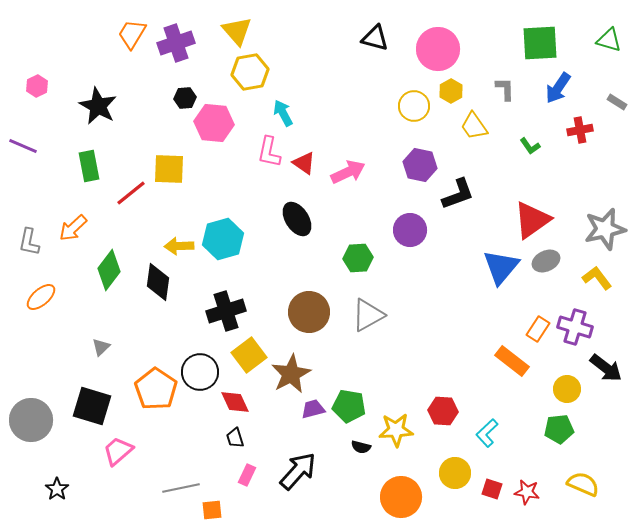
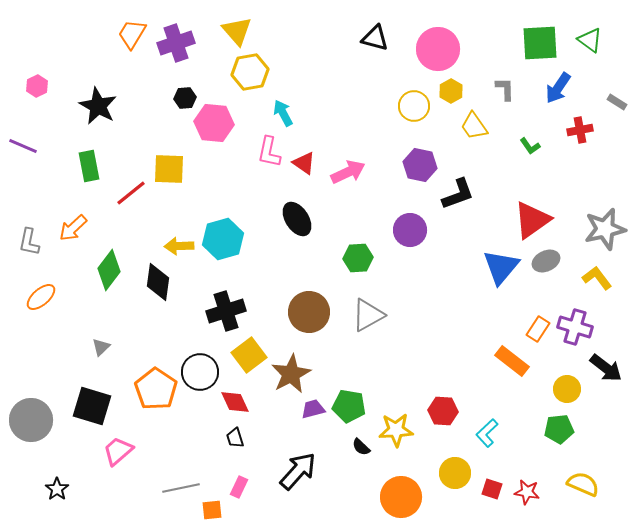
green triangle at (609, 40): moved 19 px left; rotated 20 degrees clockwise
black semicircle at (361, 447): rotated 30 degrees clockwise
pink rectangle at (247, 475): moved 8 px left, 12 px down
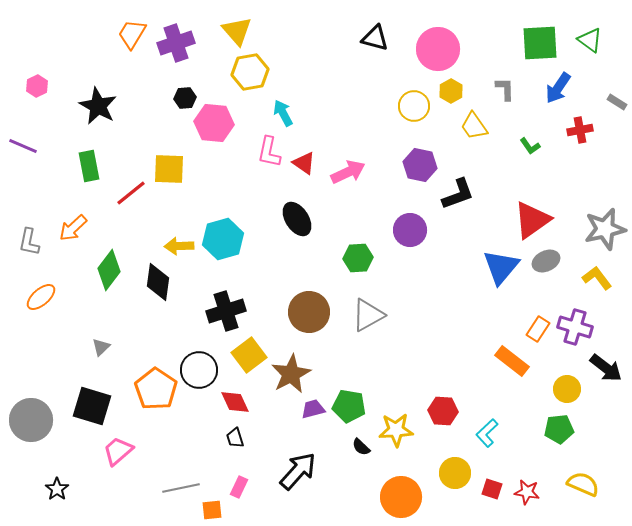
black circle at (200, 372): moved 1 px left, 2 px up
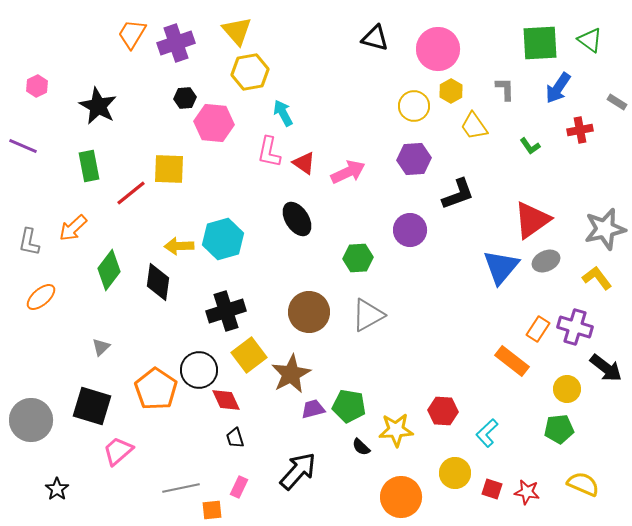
purple hexagon at (420, 165): moved 6 px left, 6 px up; rotated 16 degrees counterclockwise
red diamond at (235, 402): moved 9 px left, 2 px up
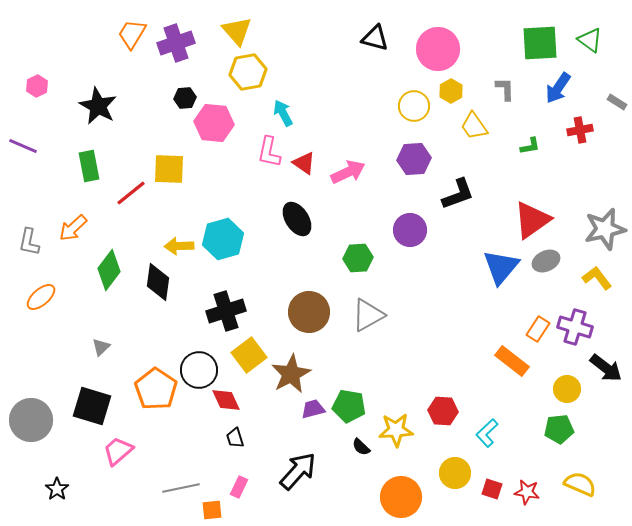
yellow hexagon at (250, 72): moved 2 px left
green L-shape at (530, 146): rotated 65 degrees counterclockwise
yellow semicircle at (583, 484): moved 3 px left
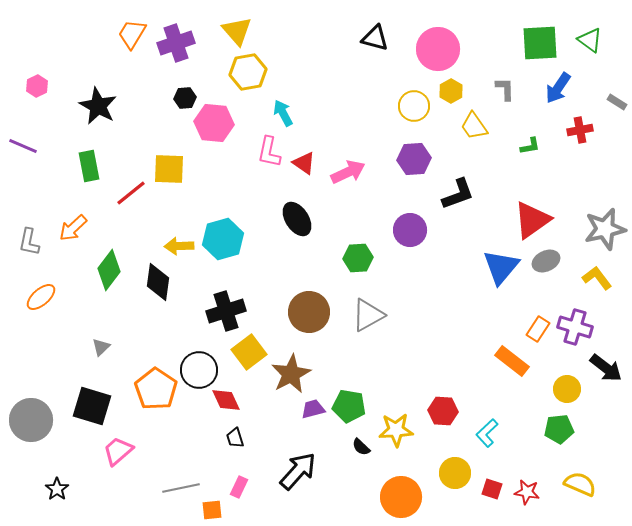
yellow square at (249, 355): moved 3 px up
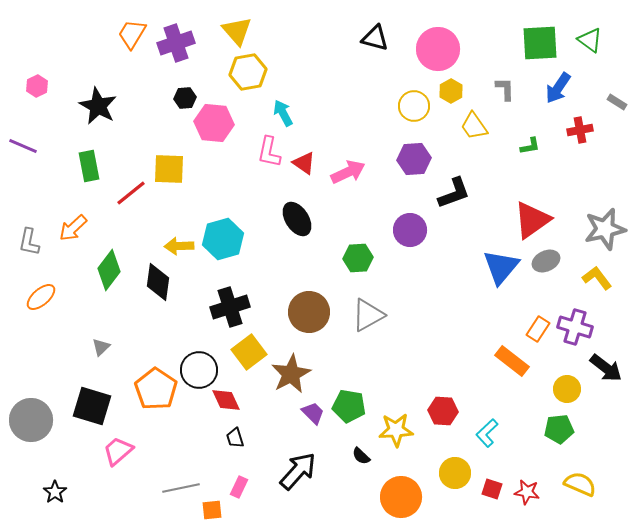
black L-shape at (458, 194): moved 4 px left, 1 px up
black cross at (226, 311): moved 4 px right, 4 px up
purple trapezoid at (313, 409): moved 4 px down; rotated 60 degrees clockwise
black semicircle at (361, 447): moved 9 px down
black star at (57, 489): moved 2 px left, 3 px down
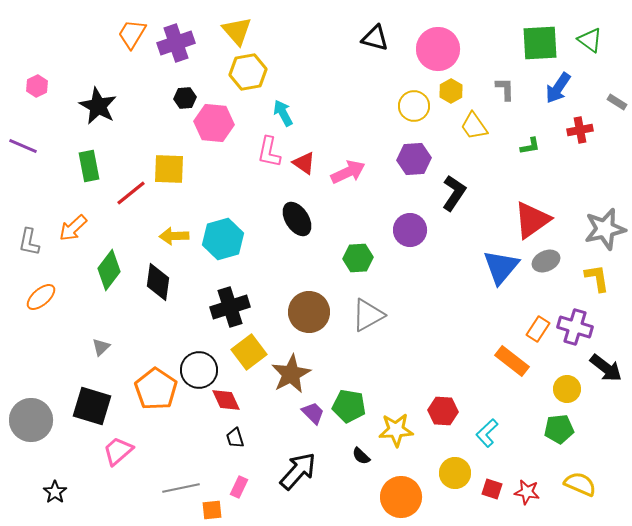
black L-shape at (454, 193): rotated 36 degrees counterclockwise
yellow arrow at (179, 246): moved 5 px left, 10 px up
yellow L-shape at (597, 278): rotated 28 degrees clockwise
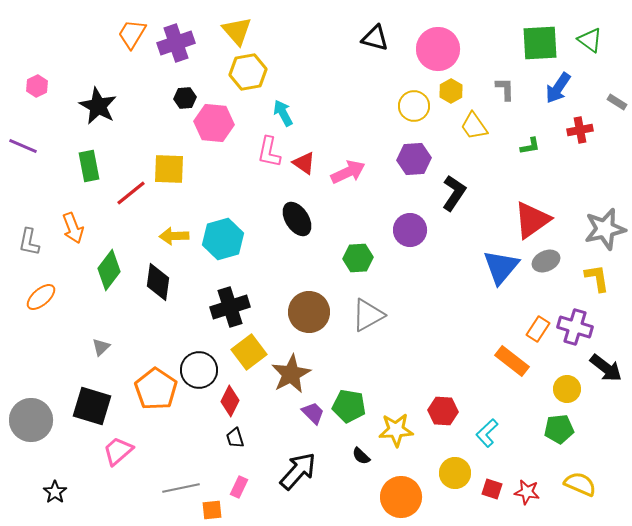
orange arrow at (73, 228): rotated 68 degrees counterclockwise
red diamond at (226, 400): moved 4 px right, 1 px down; rotated 52 degrees clockwise
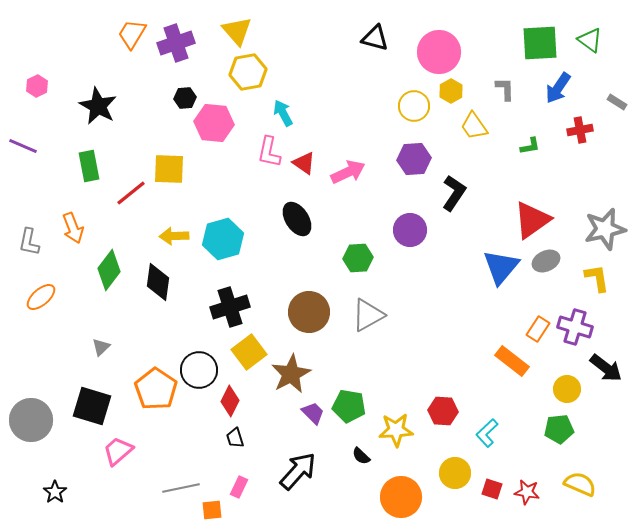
pink circle at (438, 49): moved 1 px right, 3 px down
